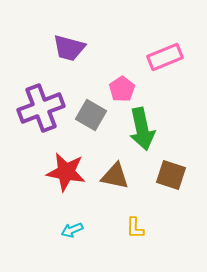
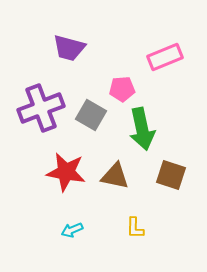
pink pentagon: rotated 30 degrees clockwise
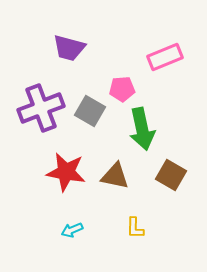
gray square: moved 1 px left, 4 px up
brown square: rotated 12 degrees clockwise
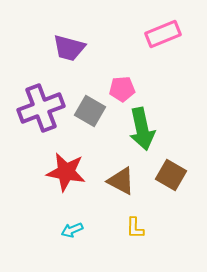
pink rectangle: moved 2 px left, 23 px up
brown triangle: moved 6 px right, 5 px down; rotated 16 degrees clockwise
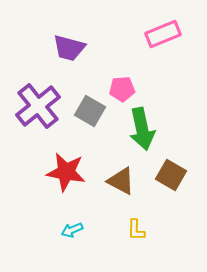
purple cross: moved 3 px left, 2 px up; rotated 18 degrees counterclockwise
yellow L-shape: moved 1 px right, 2 px down
